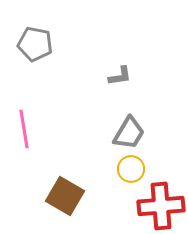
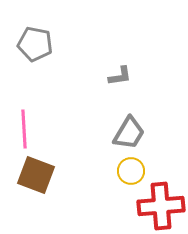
pink line: rotated 6 degrees clockwise
yellow circle: moved 2 px down
brown square: moved 29 px left, 21 px up; rotated 9 degrees counterclockwise
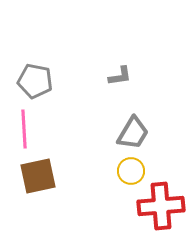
gray pentagon: moved 37 px down
gray trapezoid: moved 4 px right
brown square: moved 2 px right, 1 px down; rotated 33 degrees counterclockwise
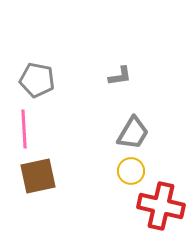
gray pentagon: moved 2 px right, 1 px up
red cross: rotated 18 degrees clockwise
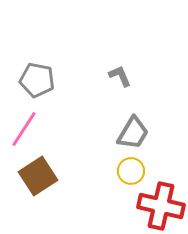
gray L-shape: rotated 105 degrees counterclockwise
pink line: rotated 36 degrees clockwise
brown square: rotated 21 degrees counterclockwise
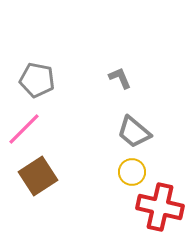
gray L-shape: moved 2 px down
pink line: rotated 12 degrees clockwise
gray trapezoid: moved 1 px right, 1 px up; rotated 99 degrees clockwise
yellow circle: moved 1 px right, 1 px down
red cross: moved 1 px left, 1 px down
